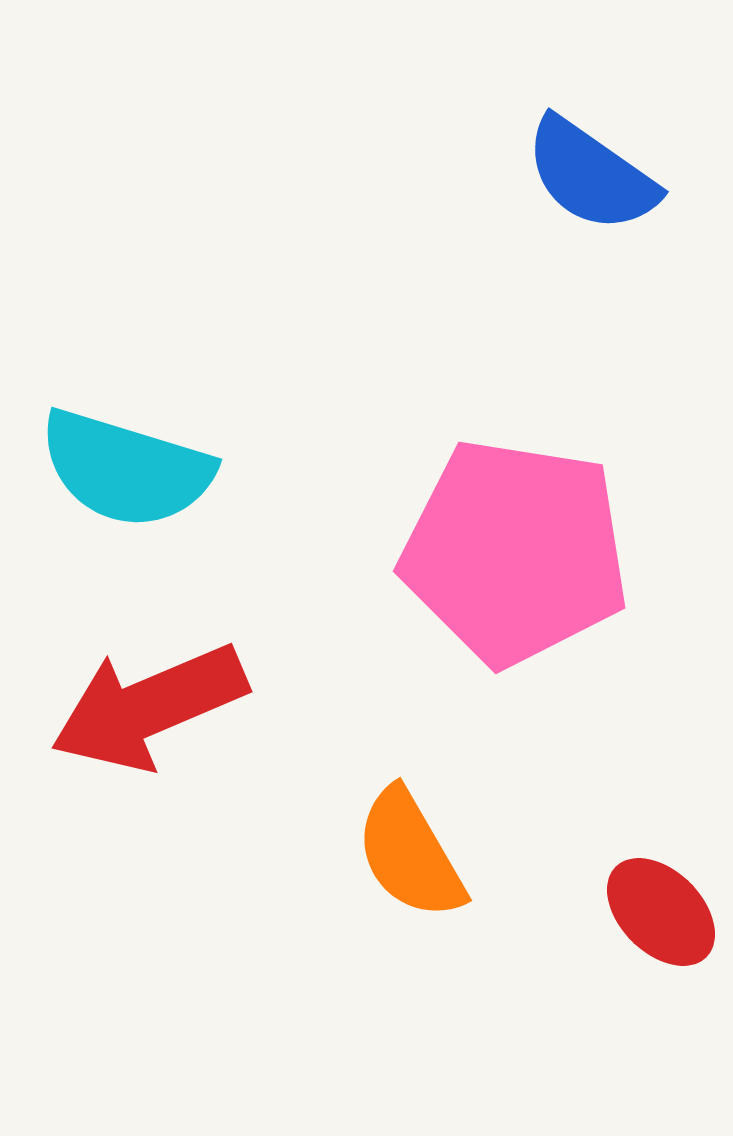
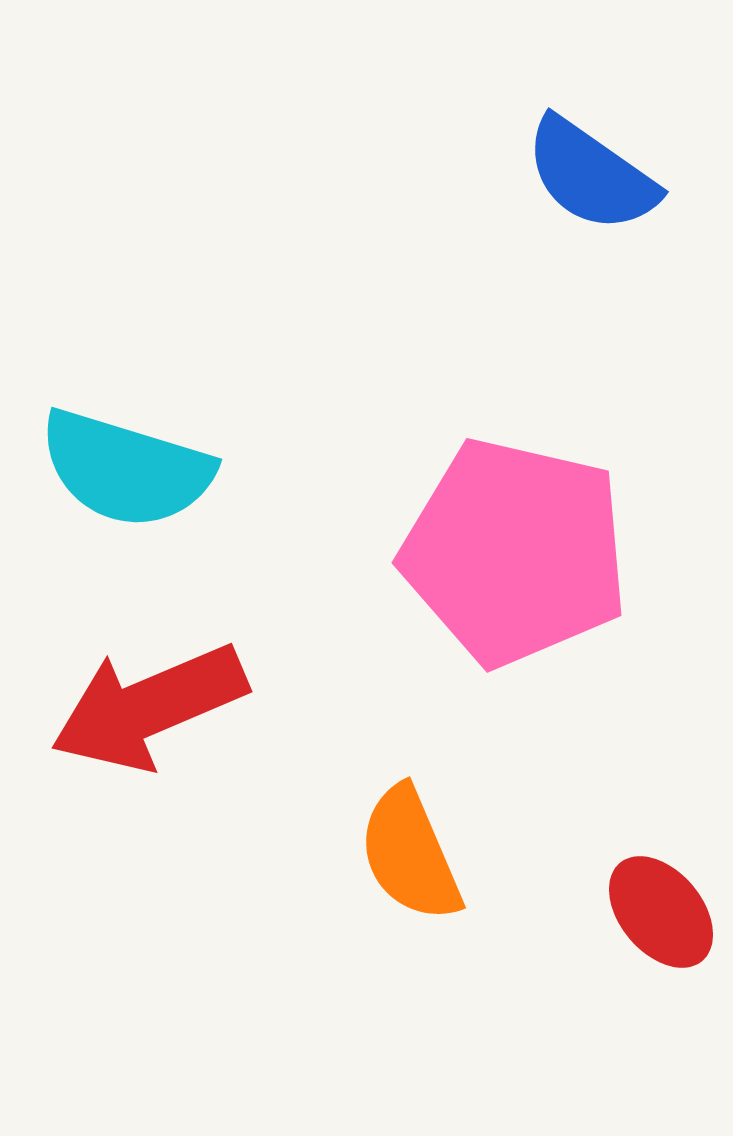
pink pentagon: rotated 4 degrees clockwise
orange semicircle: rotated 7 degrees clockwise
red ellipse: rotated 5 degrees clockwise
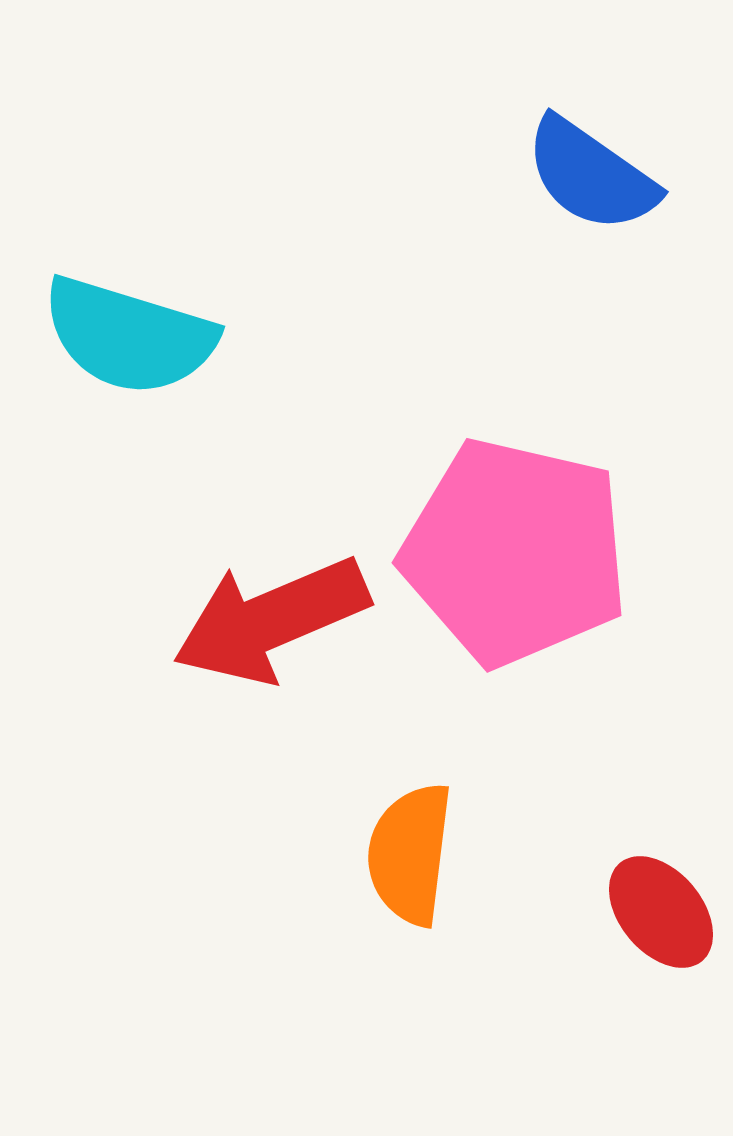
cyan semicircle: moved 3 px right, 133 px up
red arrow: moved 122 px right, 87 px up
orange semicircle: rotated 30 degrees clockwise
